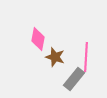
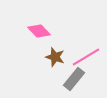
pink diamond: moved 1 px right, 8 px up; rotated 55 degrees counterclockwise
pink line: rotated 56 degrees clockwise
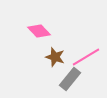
gray rectangle: moved 4 px left
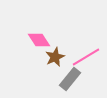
pink diamond: moved 9 px down; rotated 10 degrees clockwise
brown star: rotated 30 degrees clockwise
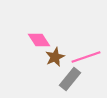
pink line: rotated 12 degrees clockwise
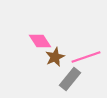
pink diamond: moved 1 px right, 1 px down
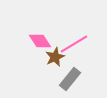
pink line: moved 12 px left, 13 px up; rotated 12 degrees counterclockwise
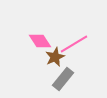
gray rectangle: moved 7 px left
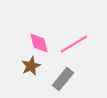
pink diamond: moved 1 px left, 2 px down; rotated 20 degrees clockwise
brown star: moved 24 px left, 9 px down
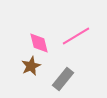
pink line: moved 2 px right, 8 px up
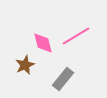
pink diamond: moved 4 px right
brown star: moved 6 px left, 1 px up
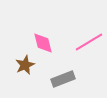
pink line: moved 13 px right, 6 px down
gray rectangle: rotated 30 degrees clockwise
